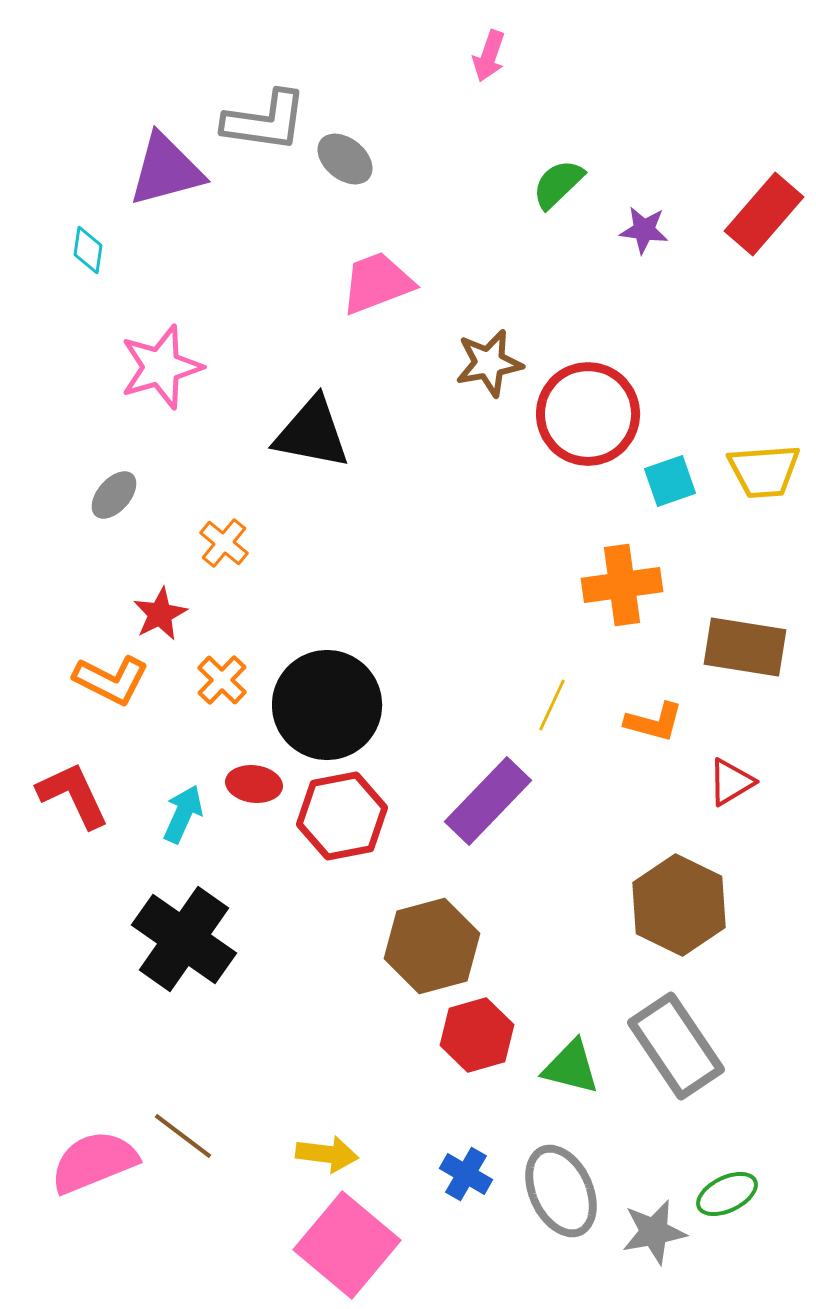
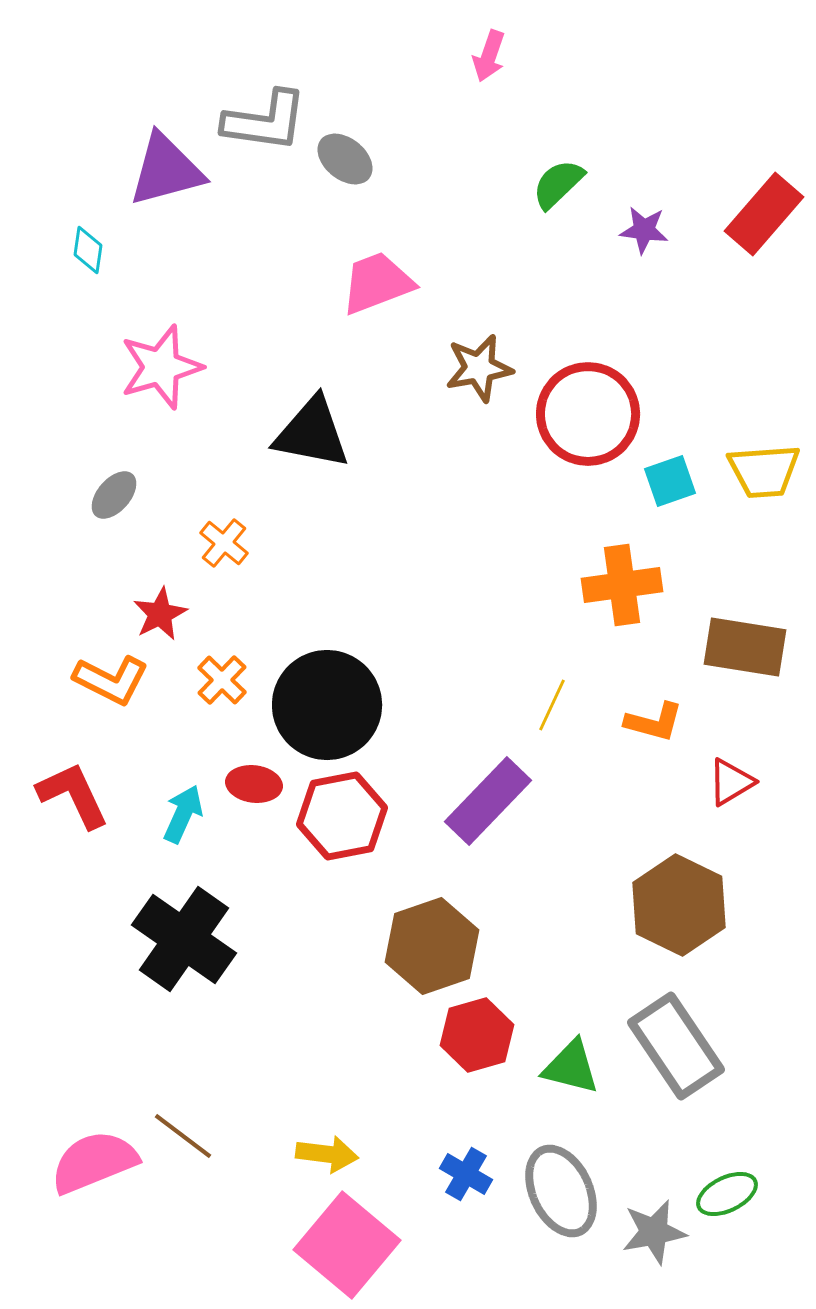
brown star at (489, 363): moved 10 px left, 5 px down
brown hexagon at (432, 946): rotated 4 degrees counterclockwise
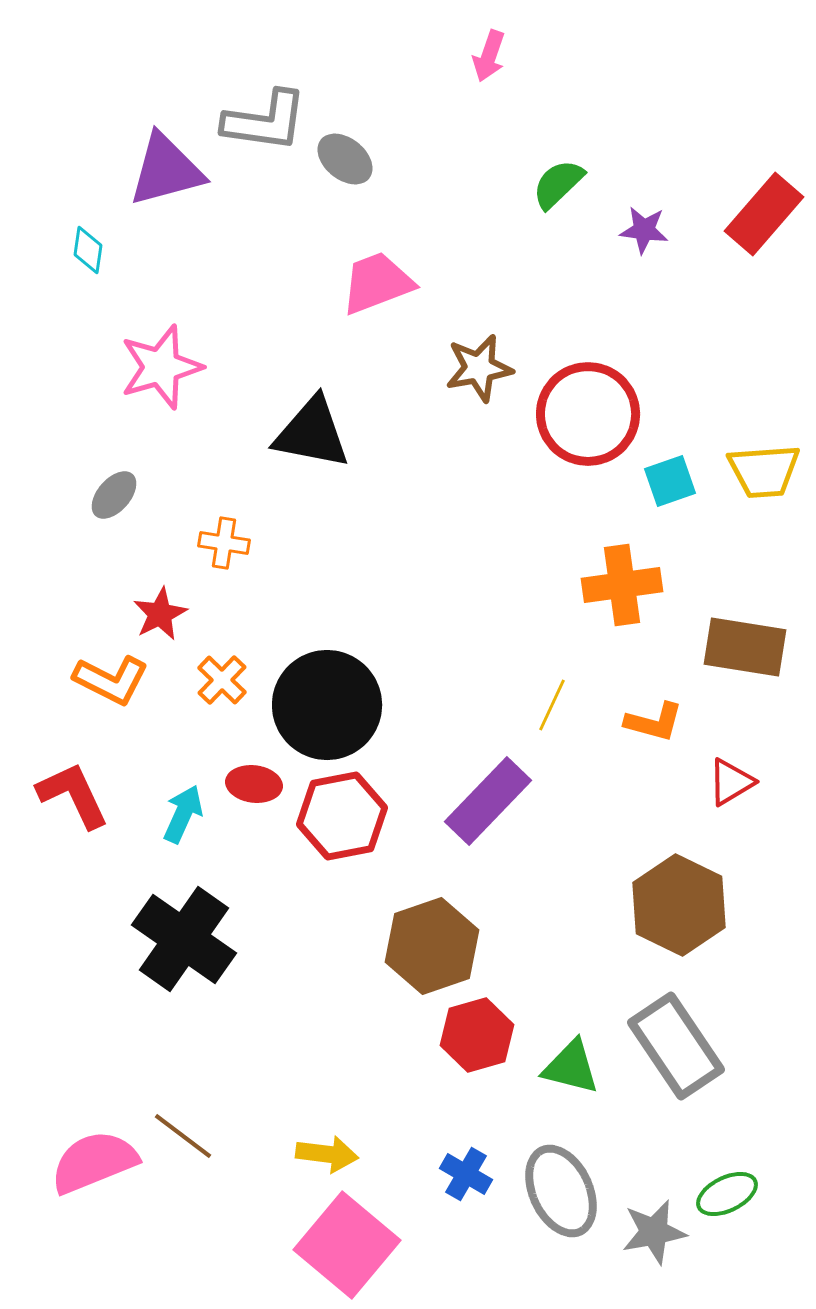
orange cross at (224, 543): rotated 30 degrees counterclockwise
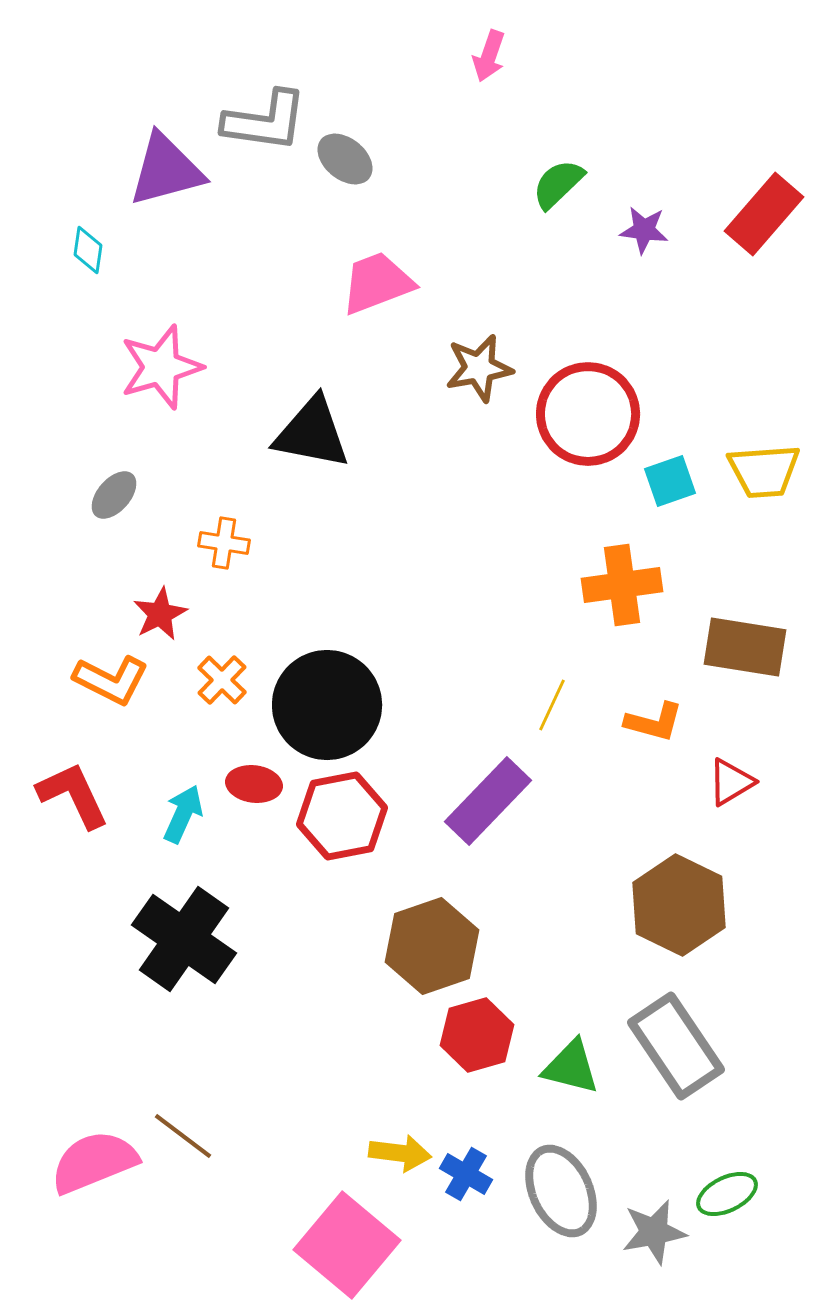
yellow arrow at (327, 1154): moved 73 px right, 1 px up
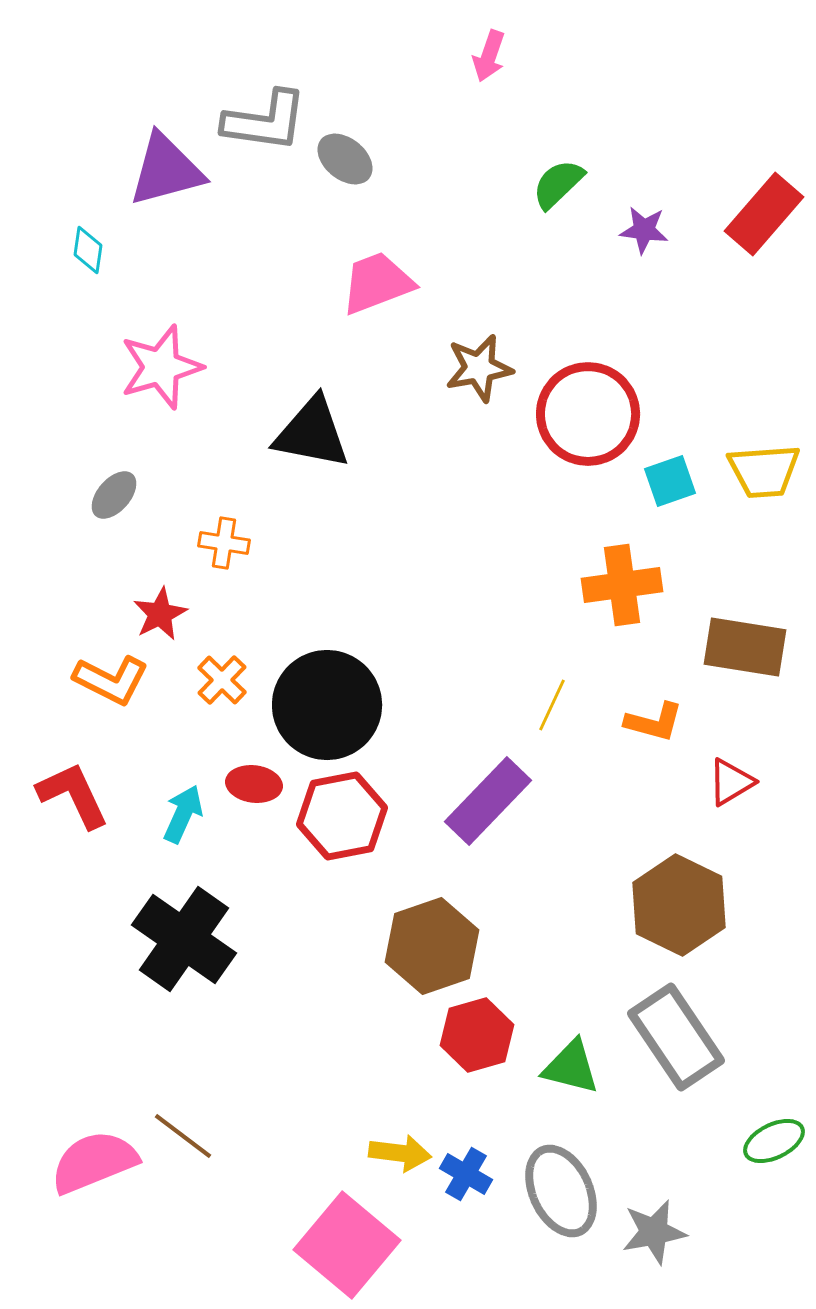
gray rectangle at (676, 1046): moved 9 px up
green ellipse at (727, 1194): moved 47 px right, 53 px up
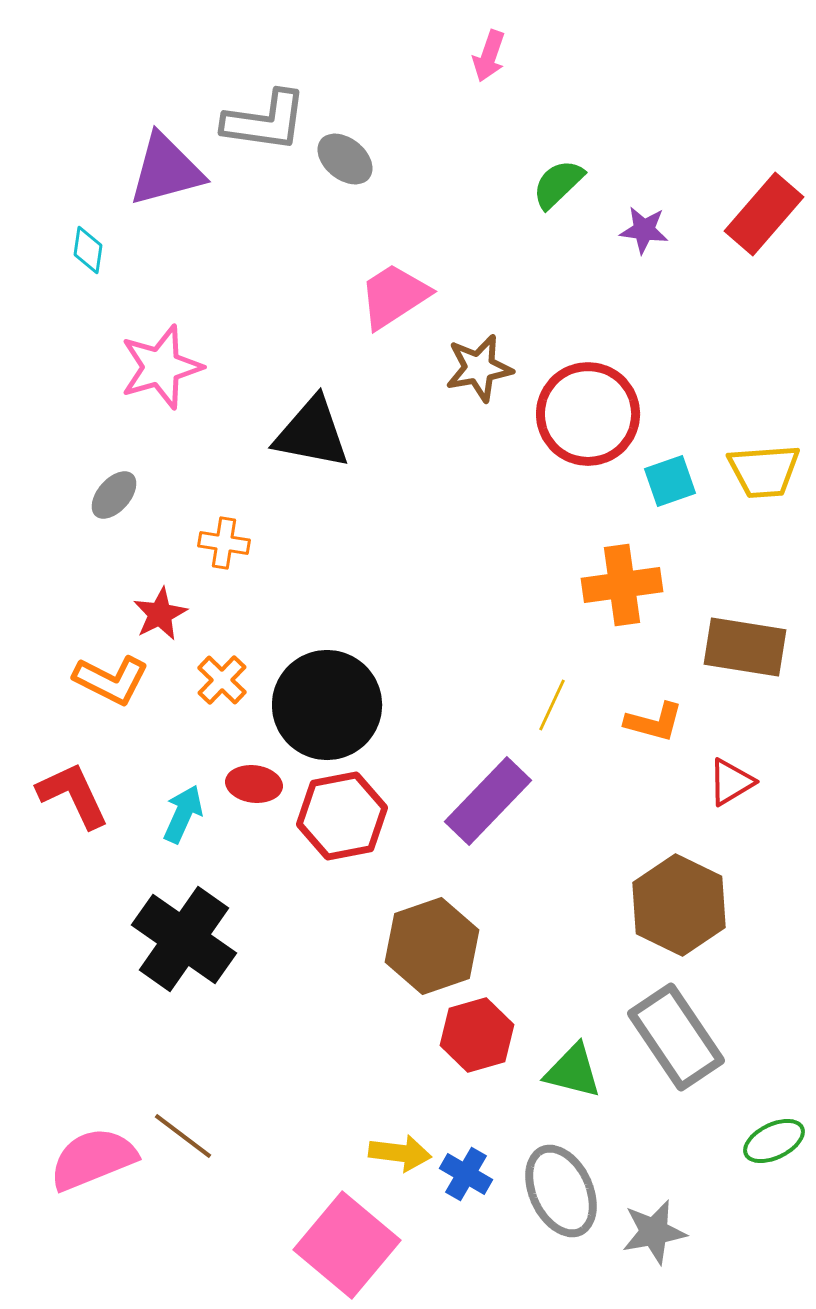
pink trapezoid at (377, 283): moved 17 px right, 13 px down; rotated 12 degrees counterclockwise
green triangle at (571, 1067): moved 2 px right, 4 px down
pink semicircle at (94, 1162): moved 1 px left, 3 px up
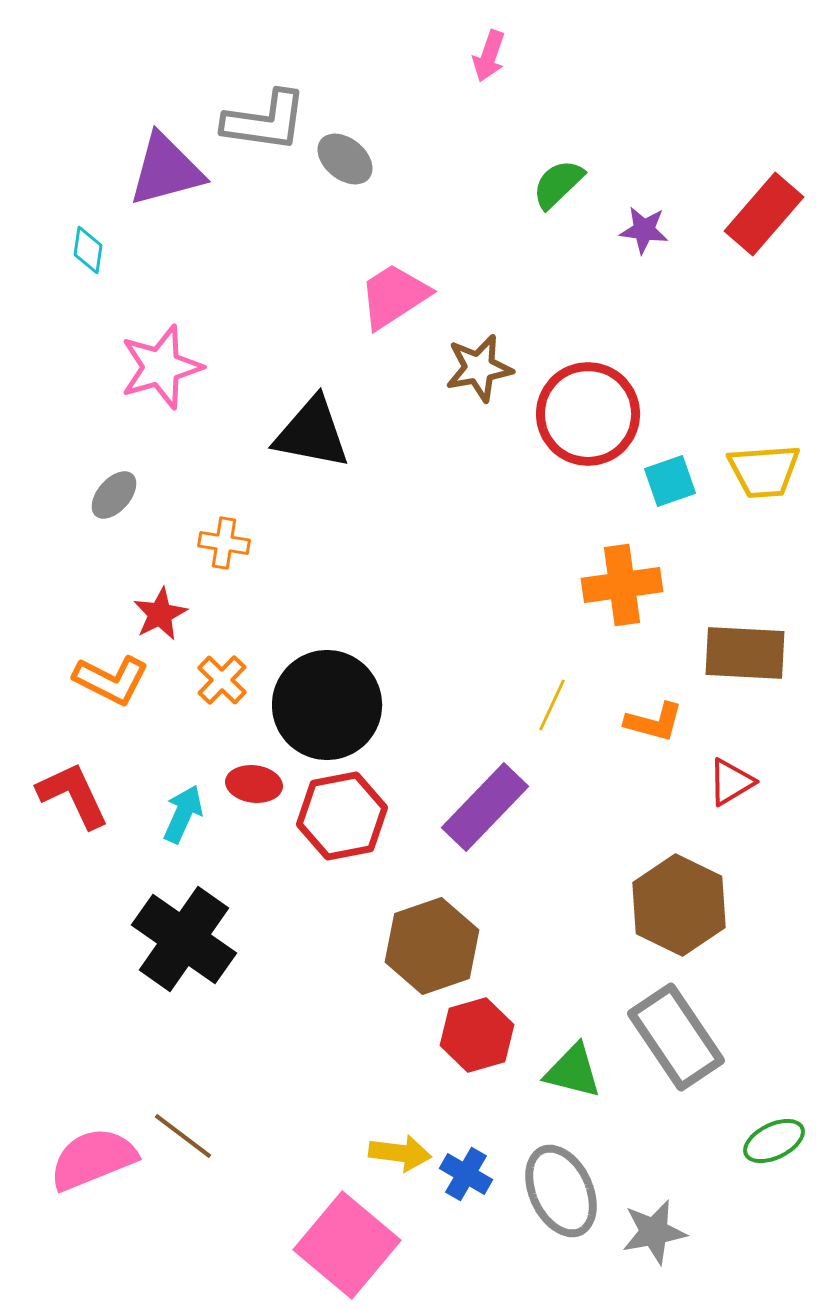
brown rectangle at (745, 647): moved 6 px down; rotated 6 degrees counterclockwise
purple rectangle at (488, 801): moved 3 px left, 6 px down
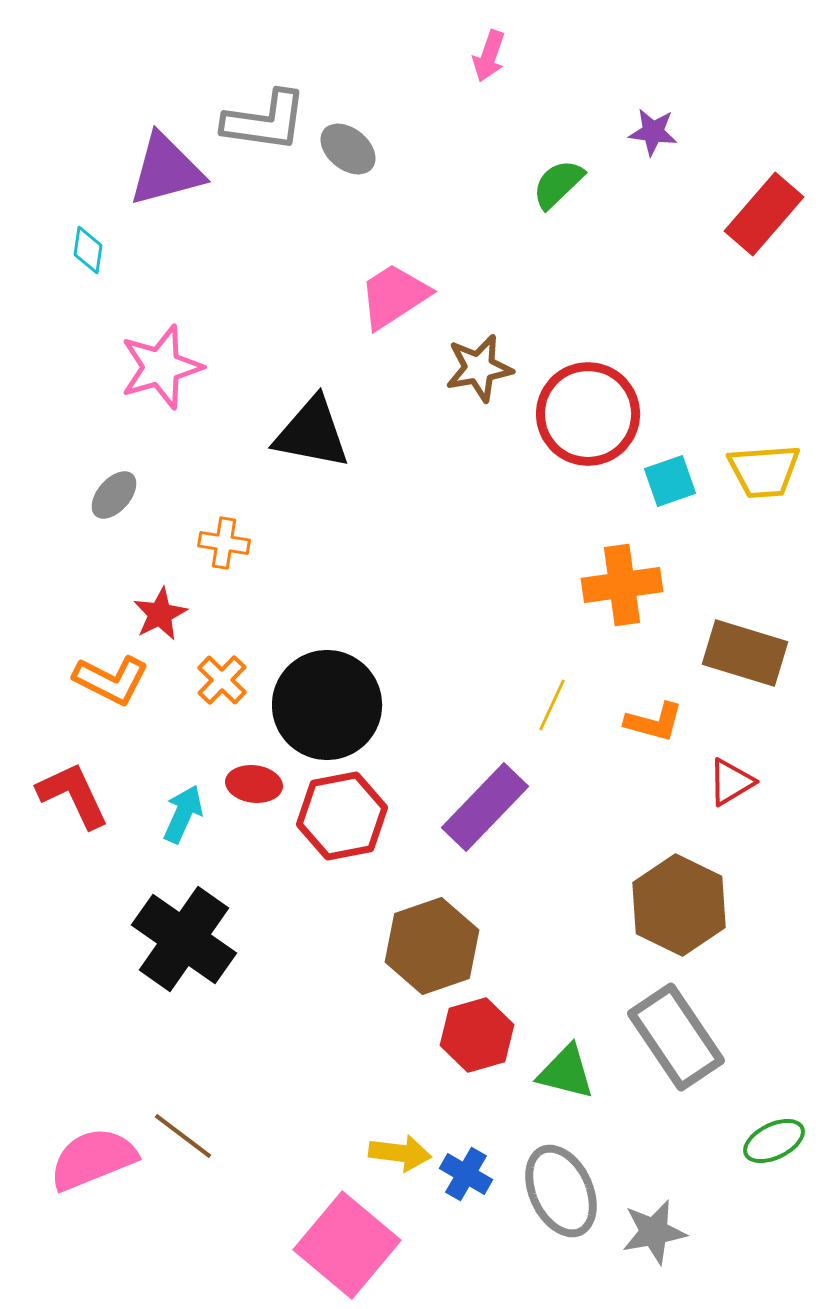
gray ellipse at (345, 159): moved 3 px right, 10 px up
purple star at (644, 230): moved 9 px right, 98 px up
brown rectangle at (745, 653): rotated 14 degrees clockwise
green triangle at (573, 1071): moved 7 px left, 1 px down
